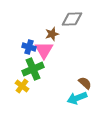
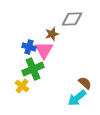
cyan arrow: rotated 18 degrees counterclockwise
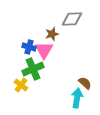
yellow cross: moved 1 px left, 1 px up
cyan arrow: rotated 138 degrees clockwise
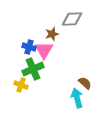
yellow cross: rotated 16 degrees counterclockwise
cyan arrow: rotated 24 degrees counterclockwise
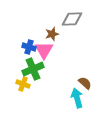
yellow cross: moved 2 px right, 1 px up
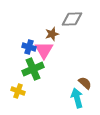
yellow cross: moved 5 px left, 7 px down
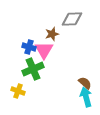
cyan arrow: moved 9 px right, 1 px up
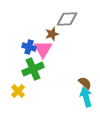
gray diamond: moved 5 px left
pink triangle: moved 1 px left, 1 px up
yellow cross: rotated 24 degrees clockwise
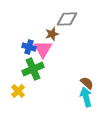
brown semicircle: moved 2 px right
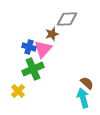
pink triangle: rotated 12 degrees clockwise
cyan arrow: moved 3 px left, 1 px down
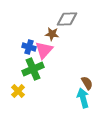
brown star: rotated 24 degrees clockwise
pink triangle: moved 1 px right, 1 px down
brown semicircle: rotated 16 degrees clockwise
